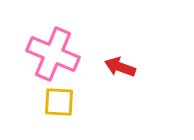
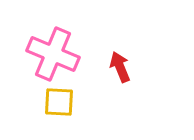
red arrow: rotated 48 degrees clockwise
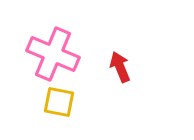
yellow square: rotated 8 degrees clockwise
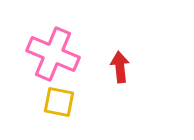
red arrow: rotated 16 degrees clockwise
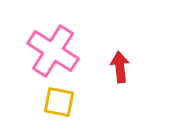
pink cross: moved 3 px up; rotated 9 degrees clockwise
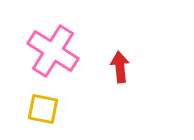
yellow square: moved 16 px left, 7 px down
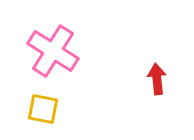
red arrow: moved 37 px right, 12 px down
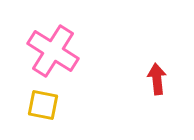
yellow square: moved 4 px up
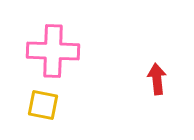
pink cross: rotated 30 degrees counterclockwise
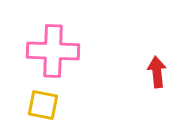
red arrow: moved 7 px up
